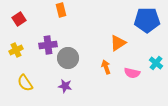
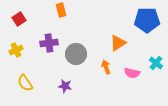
purple cross: moved 1 px right, 2 px up
gray circle: moved 8 px right, 4 px up
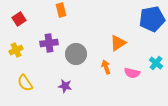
blue pentagon: moved 5 px right, 1 px up; rotated 10 degrees counterclockwise
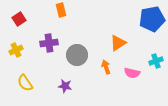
gray circle: moved 1 px right, 1 px down
cyan cross: moved 2 px up; rotated 32 degrees clockwise
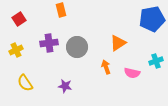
gray circle: moved 8 px up
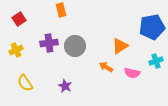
blue pentagon: moved 8 px down
orange triangle: moved 2 px right, 3 px down
gray circle: moved 2 px left, 1 px up
orange arrow: rotated 40 degrees counterclockwise
purple star: rotated 16 degrees clockwise
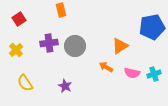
yellow cross: rotated 16 degrees counterclockwise
cyan cross: moved 2 px left, 13 px down
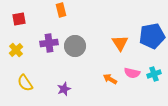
red square: rotated 24 degrees clockwise
blue pentagon: moved 9 px down
orange triangle: moved 3 px up; rotated 30 degrees counterclockwise
orange arrow: moved 4 px right, 12 px down
purple star: moved 1 px left, 3 px down; rotated 24 degrees clockwise
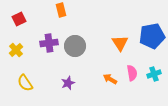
red square: rotated 16 degrees counterclockwise
pink semicircle: rotated 112 degrees counterclockwise
purple star: moved 4 px right, 6 px up
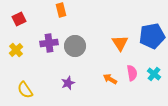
cyan cross: rotated 32 degrees counterclockwise
yellow semicircle: moved 7 px down
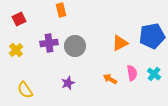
orange triangle: rotated 36 degrees clockwise
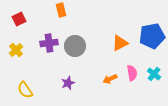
orange arrow: rotated 56 degrees counterclockwise
